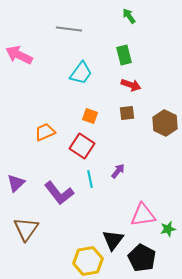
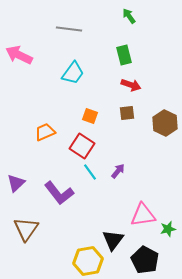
cyan trapezoid: moved 8 px left
cyan line: moved 7 px up; rotated 24 degrees counterclockwise
black pentagon: moved 3 px right, 2 px down
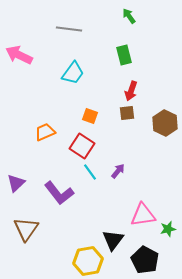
red arrow: moved 6 px down; rotated 90 degrees clockwise
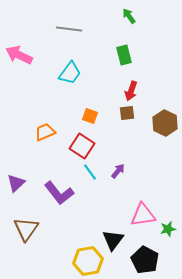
cyan trapezoid: moved 3 px left
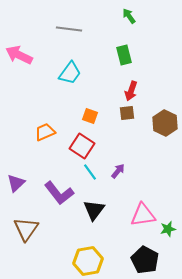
black triangle: moved 19 px left, 30 px up
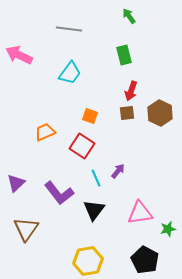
brown hexagon: moved 5 px left, 10 px up
cyan line: moved 6 px right, 6 px down; rotated 12 degrees clockwise
pink triangle: moved 3 px left, 2 px up
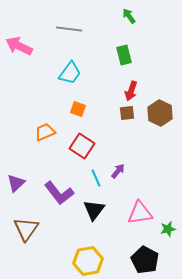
pink arrow: moved 9 px up
orange square: moved 12 px left, 7 px up
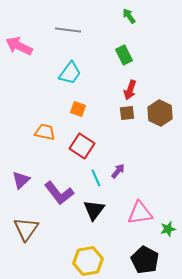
gray line: moved 1 px left, 1 px down
green rectangle: rotated 12 degrees counterclockwise
red arrow: moved 1 px left, 1 px up
orange trapezoid: rotated 35 degrees clockwise
purple triangle: moved 5 px right, 3 px up
